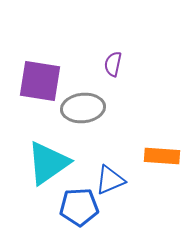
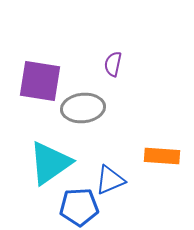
cyan triangle: moved 2 px right
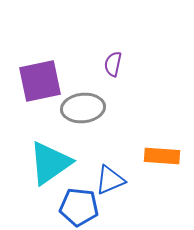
purple square: rotated 21 degrees counterclockwise
blue pentagon: rotated 9 degrees clockwise
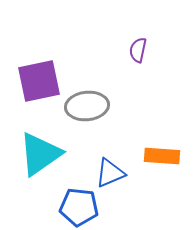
purple semicircle: moved 25 px right, 14 px up
purple square: moved 1 px left
gray ellipse: moved 4 px right, 2 px up
cyan triangle: moved 10 px left, 9 px up
blue triangle: moved 7 px up
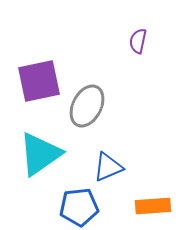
purple semicircle: moved 9 px up
gray ellipse: rotated 57 degrees counterclockwise
orange rectangle: moved 9 px left, 50 px down; rotated 8 degrees counterclockwise
blue triangle: moved 2 px left, 6 px up
blue pentagon: rotated 12 degrees counterclockwise
